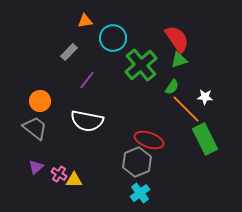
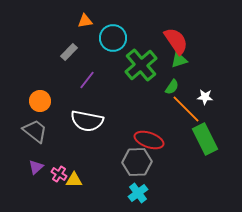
red semicircle: moved 1 px left, 2 px down
gray trapezoid: moved 3 px down
gray hexagon: rotated 20 degrees clockwise
cyan cross: moved 2 px left
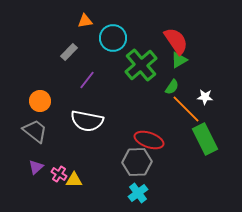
green triangle: rotated 12 degrees counterclockwise
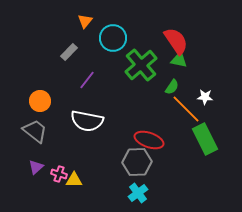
orange triangle: rotated 42 degrees counterclockwise
green triangle: rotated 42 degrees clockwise
pink cross: rotated 14 degrees counterclockwise
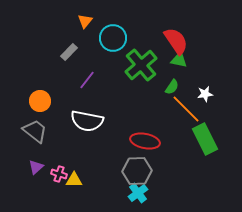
white star: moved 3 px up; rotated 14 degrees counterclockwise
red ellipse: moved 4 px left, 1 px down; rotated 8 degrees counterclockwise
gray hexagon: moved 9 px down
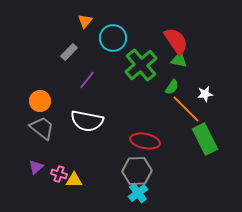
gray trapezoid: moved 7 px right, 3 px up
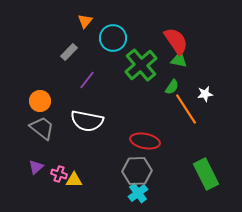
orange line: rotated 12 degrees clockwise
green rectangle: moved 1 px right, 35 px down
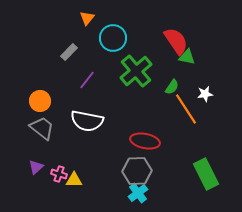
orange triangle: moved 2 px right, 3 px up
green triangle: moved 8 px right, 3 px up
green cross: moved 5 px left, 6 px down
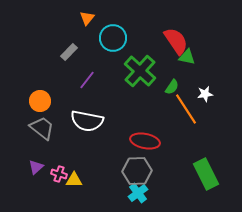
green cross: moved 4 px right; rotated 8 degrees counterclockwise
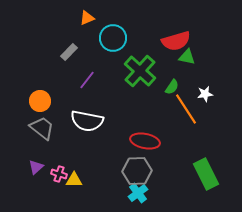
orange triangle: rotated 28 degrees clockwise
red semicircle: rotated 108 degrees clockwise
